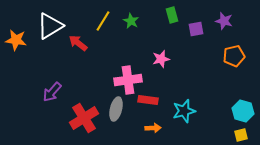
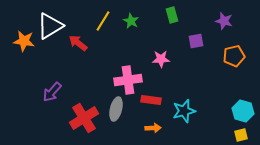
purple square: moved 12 px down
orange star: moved 8 px right, 1 px down
pink star: rotated 12 degrees clockwise
red rectangle: moved 3 px right
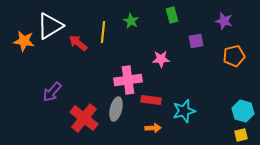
yellow line: moved 11 px down; rotated 25 degrees counterclockwise
red cross: rotated 20 degrees counterclockwise
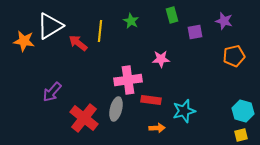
yellow line: moved 3 px left, 1 px up
purple square: moved 1 px left, 9 px up
orange arrow: moved 4 px right
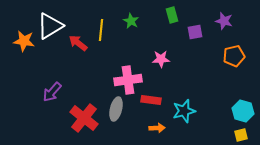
yellow line: moved 1 px right, 1 px up
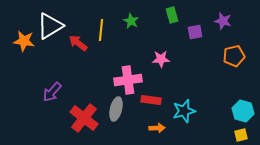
purple star: moved 1 px left
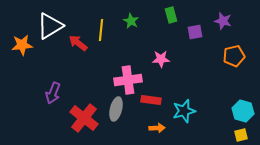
green rectangle: moved 1 px left
orange star: moved 2 px left, 4 px down; rotated 15 degrees counterclockwise
purple arrow: moved 1 px right, 1 px down; rotated 20 degrees counterclockwise
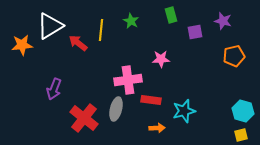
purple arrow: moved 1 px right, 4 px up
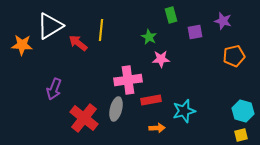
green star: moved 18 px right, 16 px down
orange star: rotated 10 degrees clockwise
red rectangle: rotated 18 degrees counterclockwise
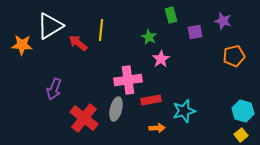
pink star: rotated 30 degrees counterclockwise
yellow square: rotated 24 degrees counterclockwise
